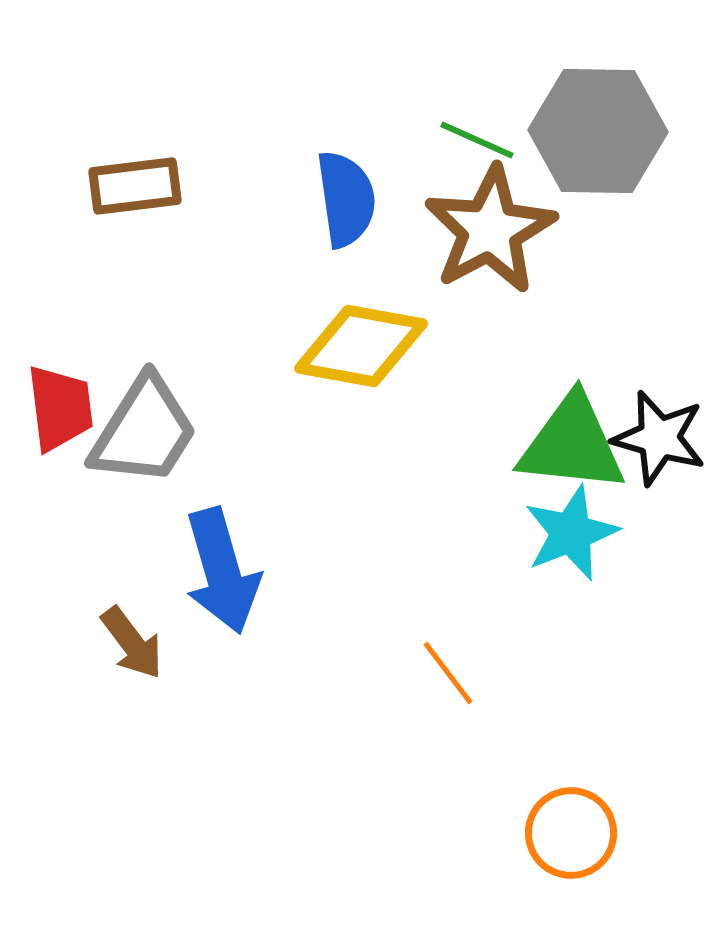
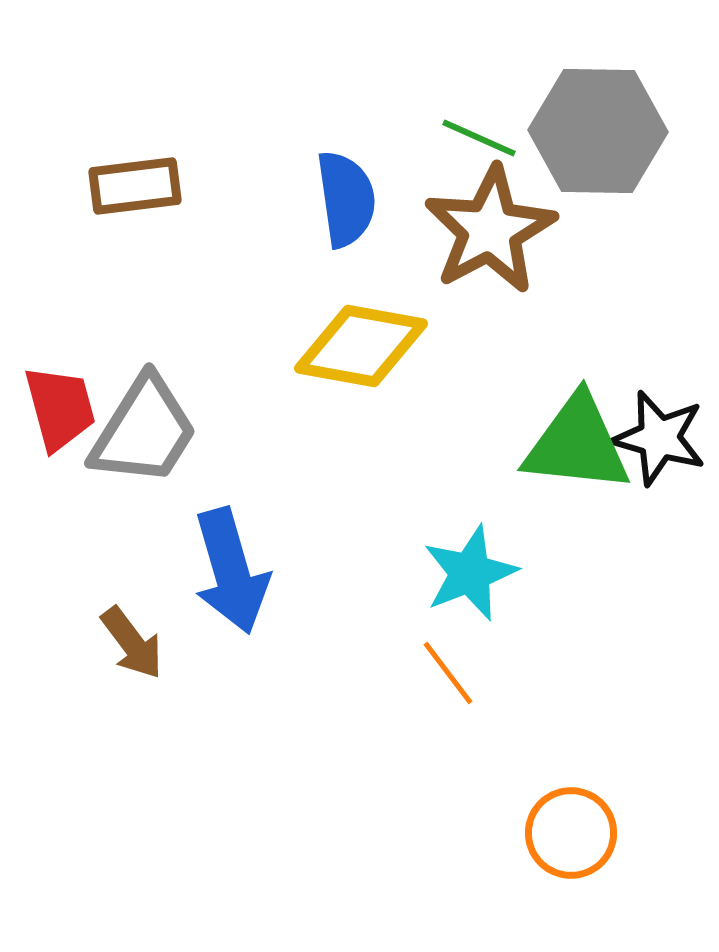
green line: moved 2 px right, 2 px up
red trapezoid: rotated 8 degrees counterclockwise
green triangle: moved 5 px right
cyan star: moved 101 px left, 40 px down
blue arrow: moved 9 px right
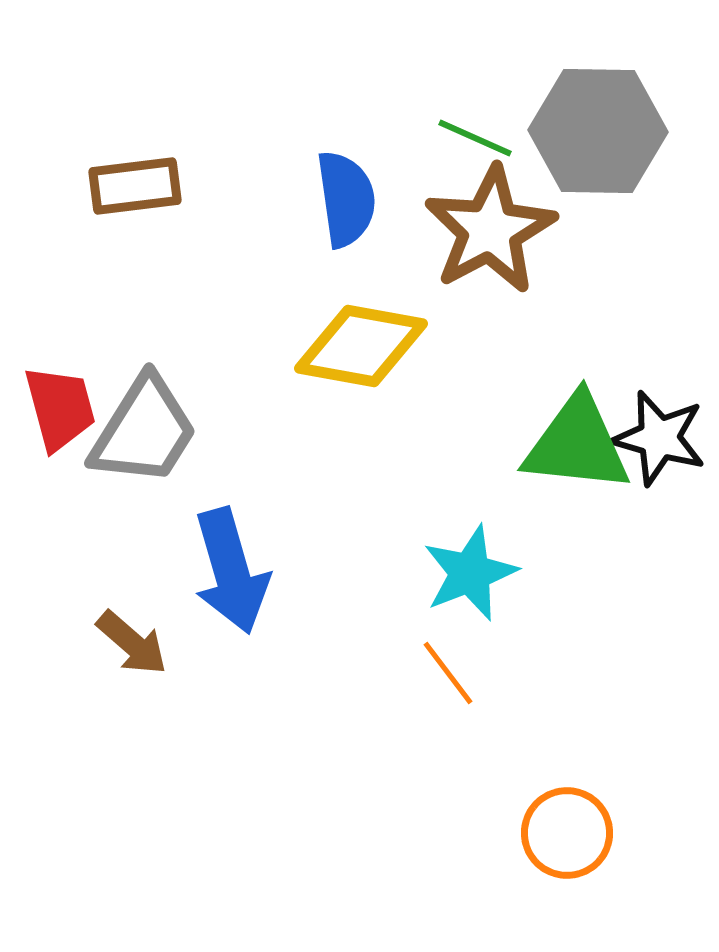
green line: moved 4 px left
brown arrow: rotated 12 degrees counterclockwise
orange circle: moved 4 px left
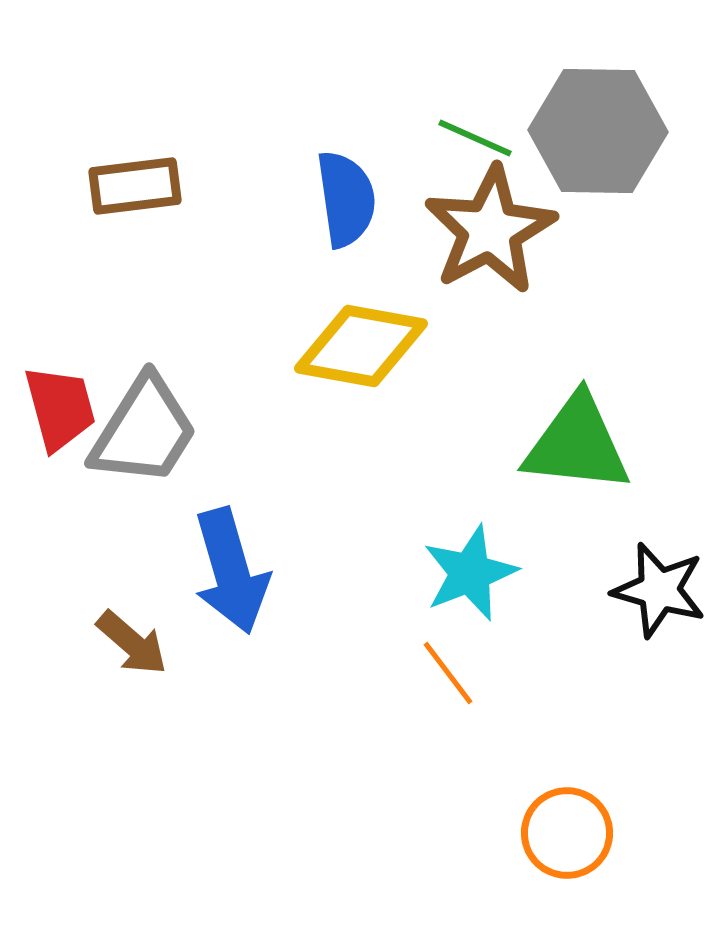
black star: moved 152 px down
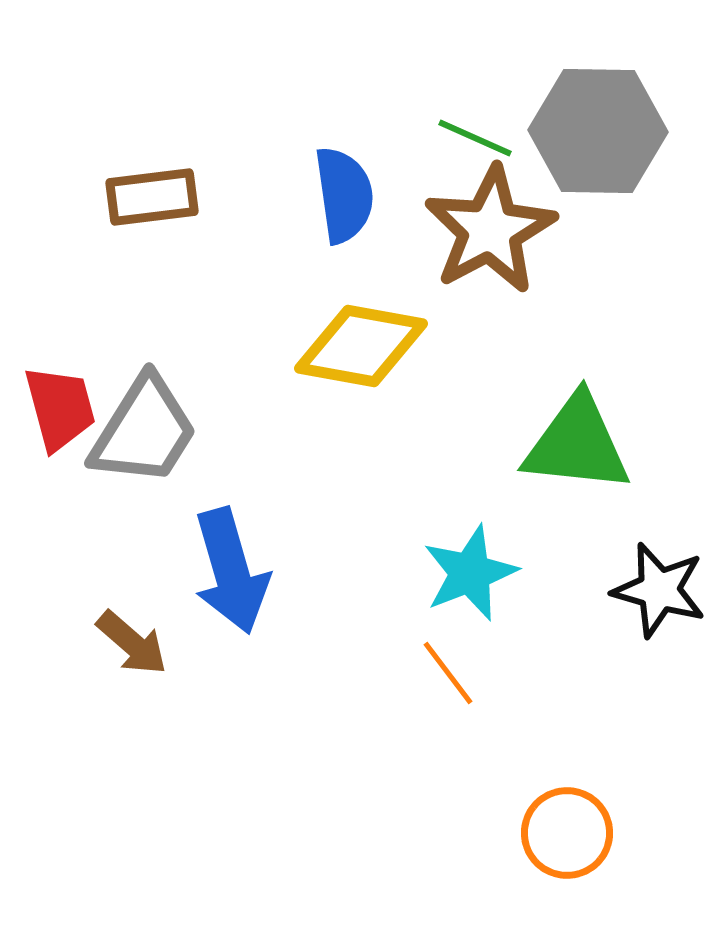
brown rectangle: moved 17 px right, 11 px down
blue semicircle: moved 2 px left, 4 px up
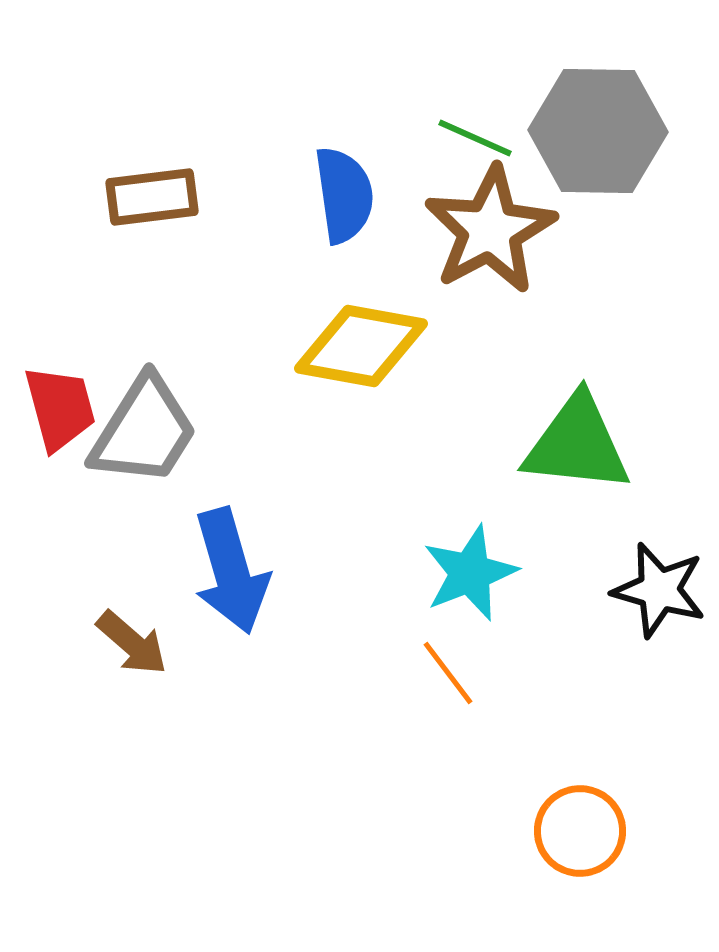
orange circle: moved 13 px right, 2 px up
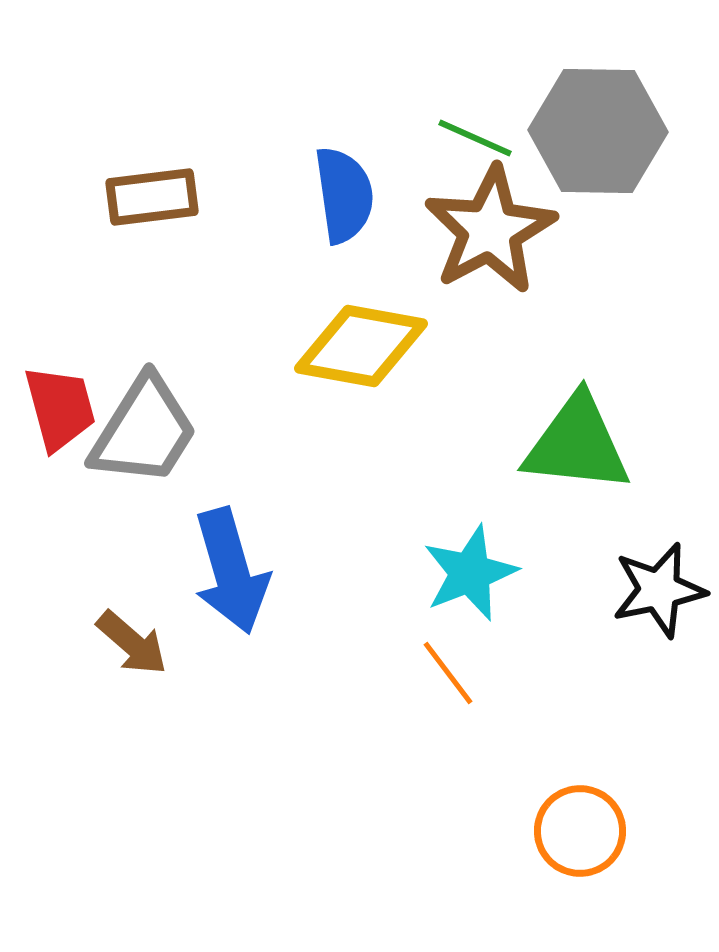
black star: rotated 28 degrees counterclockwise
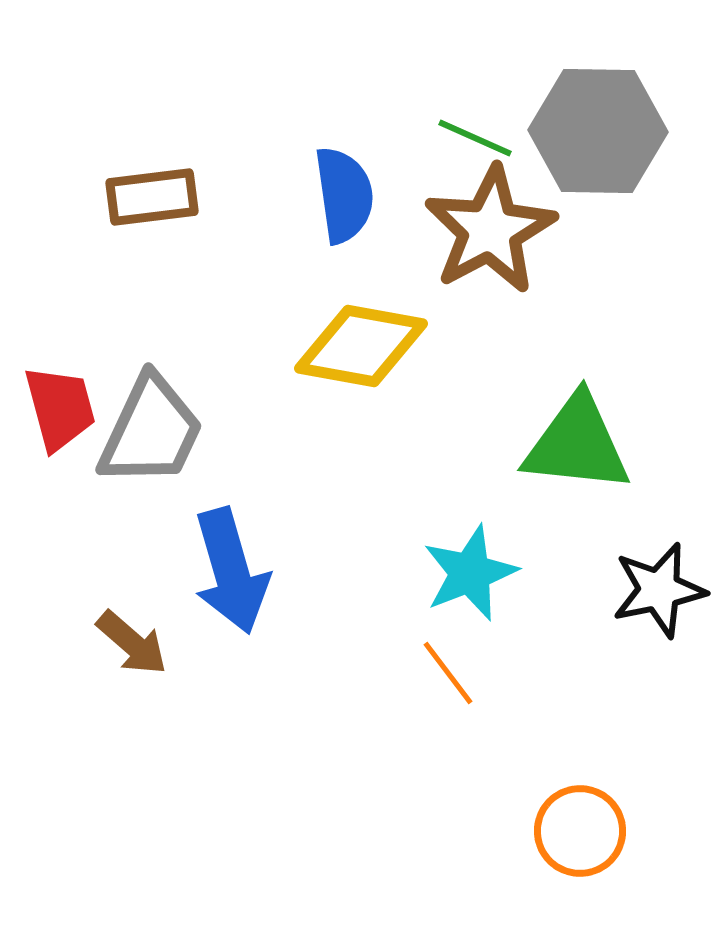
gray trapezoid: moved 7 px right; rotated 7 degrees counterclockwise
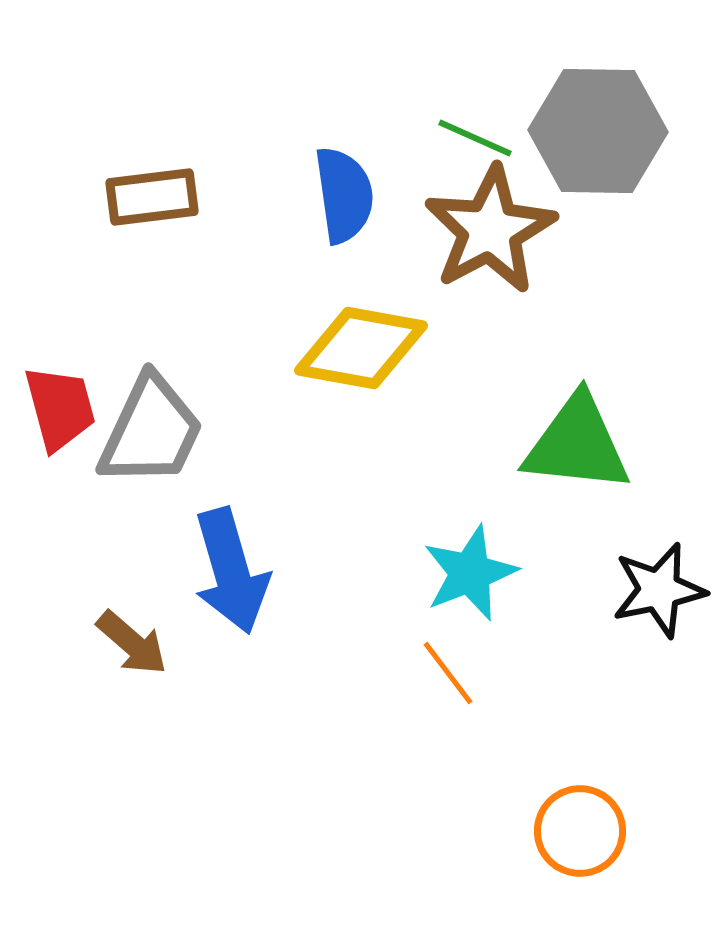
yellow diamond: moved 2 px down
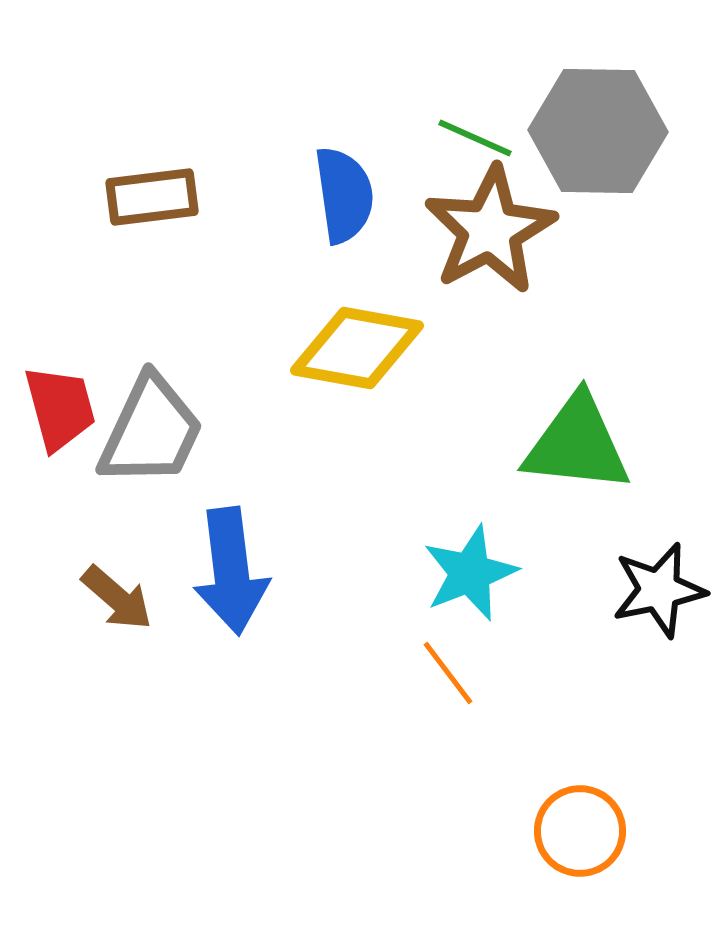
yellow diamond: moved 4 px left
blue arrow: rotated 9 degrees clockwise
brown arrow: moved 15 px left, 45 px up
